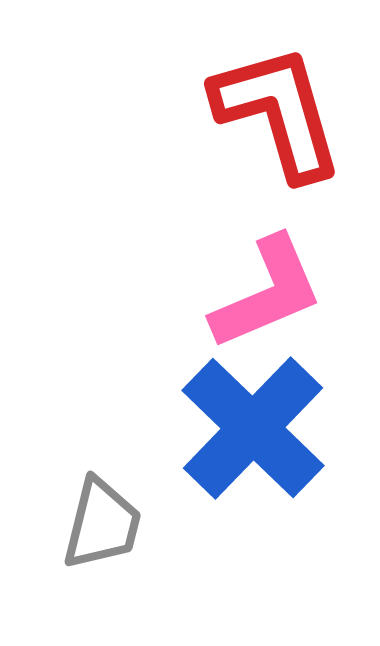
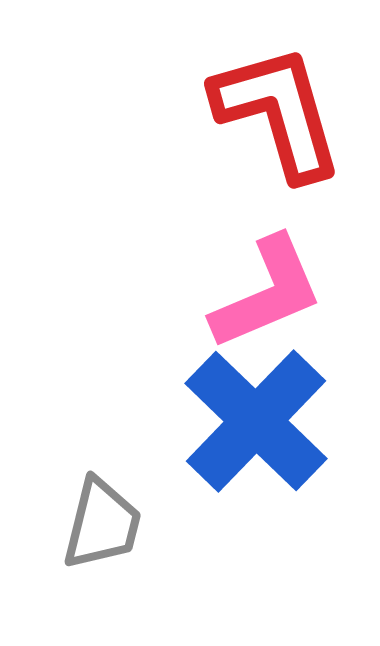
blue cross: moved 3 px right, 7 px up
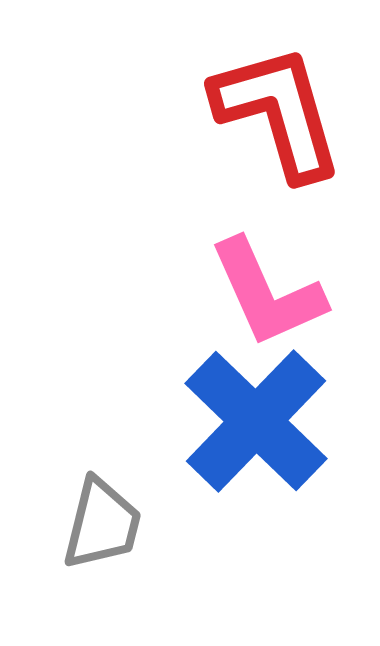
pink L-shape: rotated 89 degrees clockwise
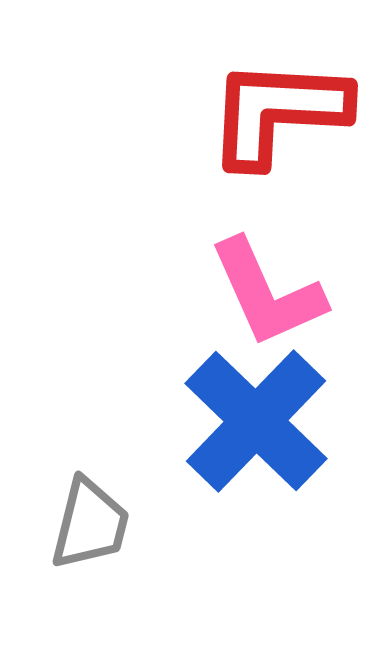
red L-shape: rotated 71 degrees counterclockwise
gray trapezoid: moved 12 px left
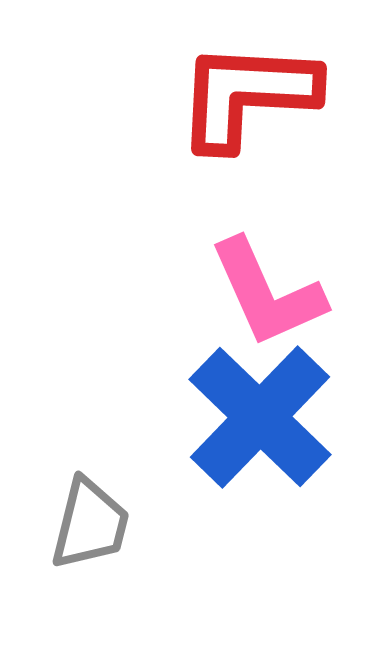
red L-shape: moved 31 px left, 17 px up
blue cross: moved 4 px right, 4 px up
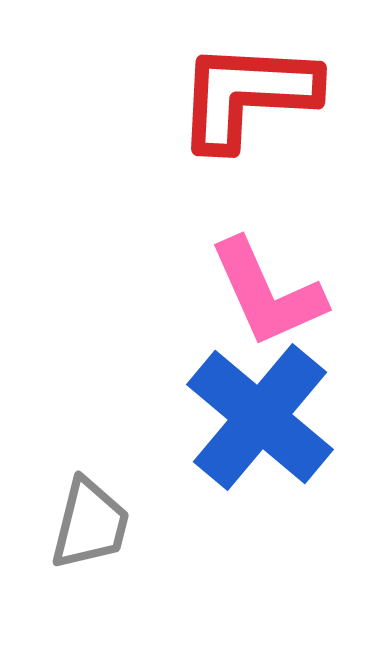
blue cross: rotated 4 degrees counterclockwise
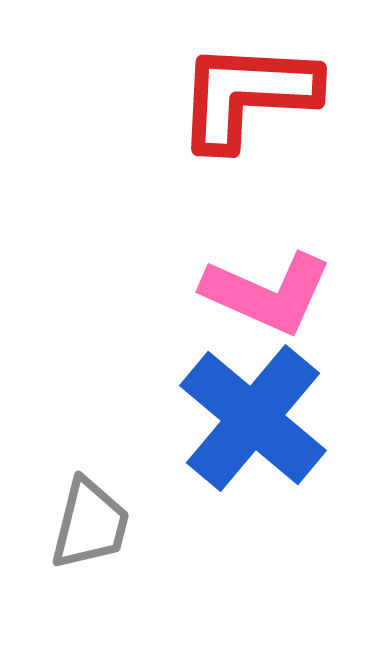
pink L-shape: rotated 42 degrees counterclockwise
blue cross: moved 7 px left, 1 px down
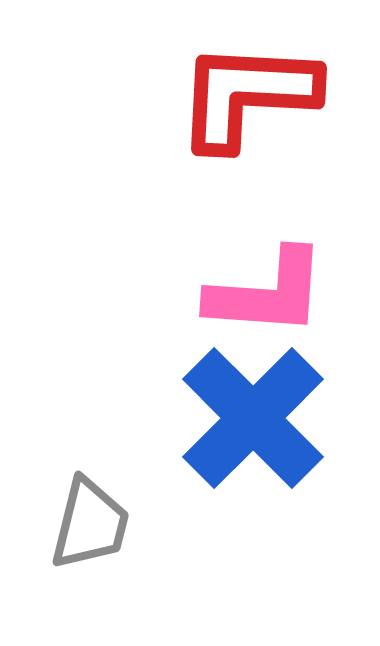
pink L-shape: rotated 20 degrees counterclockwise
blue cross: rotated 5 degrees clockwise
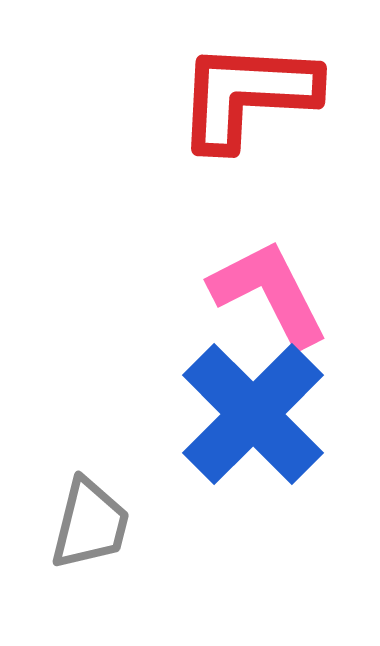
pink L-shape: moved 2 px right; rotated 121 degrees counterclockwise
blue cross: moved 4 px up
